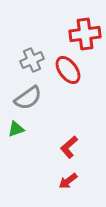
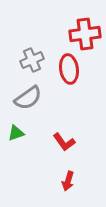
red ellipse: moved 1 px right, 1 px up; rotated 28 degrees clockwise
green triangle: moved 4 px down
red L-shape: moved 5 px left, 5 px up; rotated 85 degrees counterclockwise
red arrow: rotated 36 degrees counterclockwise
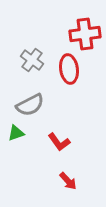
gray cross: rotated 30 degrees counterclockwise
gray semicircle: moved 2 px right, 7 px down; rotated 8 degrees clockwise
red L-shape: moved 5 px left
red arrow: rotated 60 degrees counterclockwise
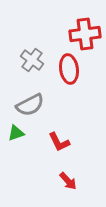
red L-shape: rotated 10 degrees clockwise
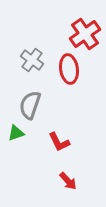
red cross: rotated 28 degrees counterclockwise
gray semicircle: rotated 136 degrees clockwise
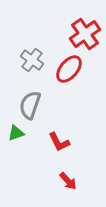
red ellipse: rotated 48 degrees clockwise
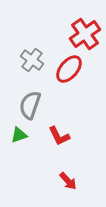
green triangle: moved 3 px right, 2 px down
red L-shape: moved 6 px up
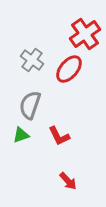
green triangle: moved 2 px right
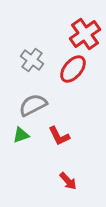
red ellipse: moved 4 px right
gray semicircle: moved 3 px right; rotated 44 degrees clockwise
